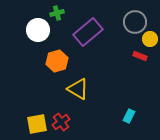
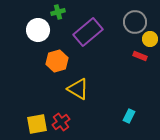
green cross: moved 1 px right, 1 px up
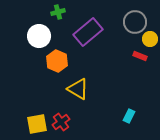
white circle: moved 1 px right, 6 px down
orange hexagon: rotated 20 degrees counterclockwise
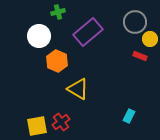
yellow square: moved 2 px down
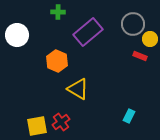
green cross: rotated 16 degrees clockwise
gray circle: moved 2 px left, 2 px down
white circle: moved 22 px left, 1 px up
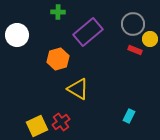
red rectangle: moved 5 px left, 6 px up
orange hexagon: moved 1 px right, 2 px up; rotated 20 degrees clockwise
yellow square: rotated 15 degrees counterclockwise
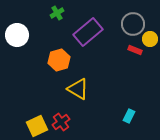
green cross: moved 1 px left, 1 px down; rotated 32 degrees counterclockwise
orange hexagon: moved 1 px right, 1 px down
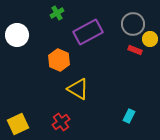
purple rectangle: rotated 12 degrees clockwise
orange hexagon: rotated 20 degrees counterclockwise
yellow square: moved 19 px left, 2 px up
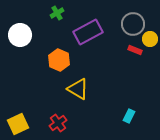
white circle: moved 3 px right
red cross: moved 3 px left, 1 px down
